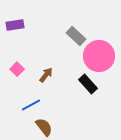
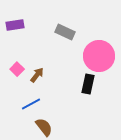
gray rectangle: moved 11 px left, 4 px up; rotated 18 degrees counterclockwise
brown arrow: moved 9 px left
black rectangle: rotated 54 degrees clockwise
blue line: moved 1 px up
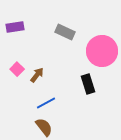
purple rectangle: moved 2 px down
pink circle: moved 3 px right, 5 px up
black rectangle: rotated 30 degrees counterclockwise
blue line: moved 15 px right, 1 px up
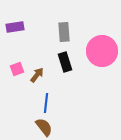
gray rectangle: moved 1 px left; rotated 60 degrees clockwise
pink square: rotated 24 degrees clockwise
black rectangle: moved 23 px left, 22 px up
blue line: rotated 54 degrees counterclockwise
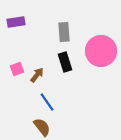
purple rectangle: moved 1 px right, 5 px up
pink circle: moved 1 px left
blue line: moved 1 px right, 1 px up; rotated 42 degrees counterclockwise
brown semicircle: moved 2 px left
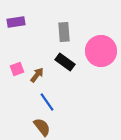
black rectangle: rotated 36 degrees counterclockwise
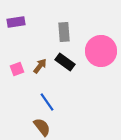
brown arrow: moved 3 px right, 9 px up
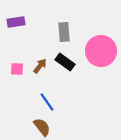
pink square: rotated 24 degrees clockwise
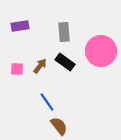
purple rectangle: moved 4 px right, 4 px down
brown semicircle: moved 17 px right, 1 px up
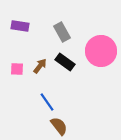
purple rectangle: rotated 18 degrees clockwise
gray rectangle: moved 2 px left; rotated 24 degrees counterclockwise
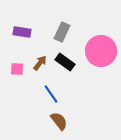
purple rectangle: moved 2 px right, 6 px down
gray rectangle: rotated 54 degrees clockwise
brown arrow: moved 3 px up
blue line: moved 4 px right, 8 px up
brown semicircle: moved 5 px up
